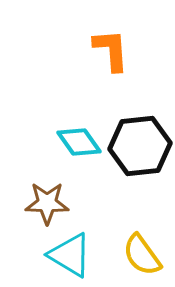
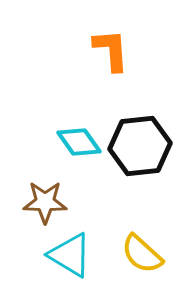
brown star: moved 2 px left, 1 px up
yellow semicircle: moved 1 px up; rotated 12 degrees counterclockwise
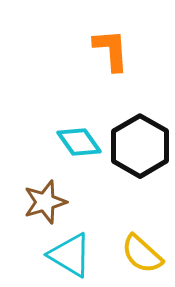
black hexagon: rotated 24 degrees counterclockwise
brown star: rotated 18 degrees counterclockwise
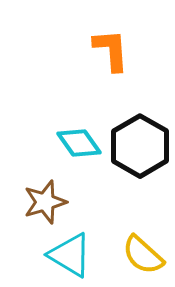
cyan diamond: moved 1 px down
yellow semicircle: moved 1 px right, 1 px down
